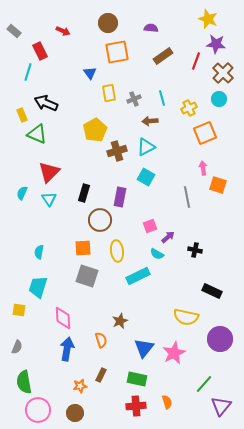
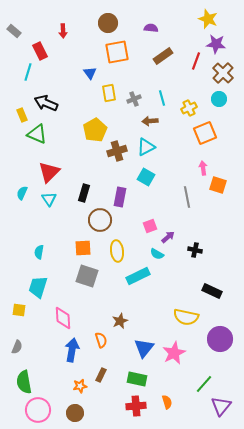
red arrow at (63, 31): rotated 64 degrees clockwise
blue arrow at (67, 349): moved 5 px right, 1 px down
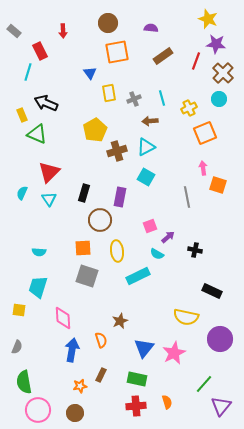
cyan semicircle at (39, 252): rotated 96 degrees counterclockwise
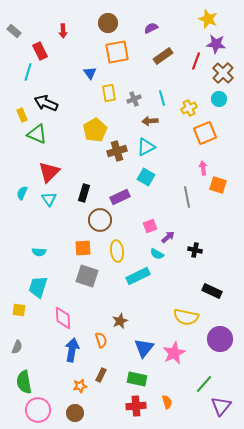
purple semicircle at (151, 28): rotated 32 degrees counterclockwise
purple rectangle at (120, 197): rotated 54 degrees clockwise
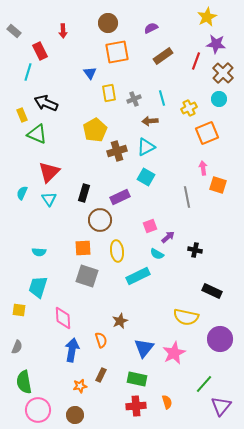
yellow star at (208, 19): moved 1 px left, 2 px up; rotated 24 degrees clockwise
orange square at (205, 133): moved 2 px right
brown circle at (75, 413): moved 2 px down
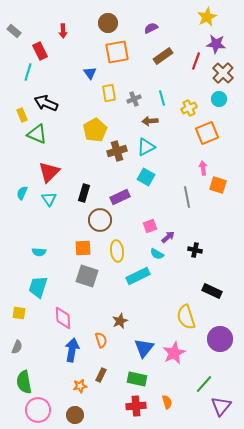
yellow square at (19, 310): moved 3 px down
yellow semicircle at (186, 317): rotated 60 degrees clockwise
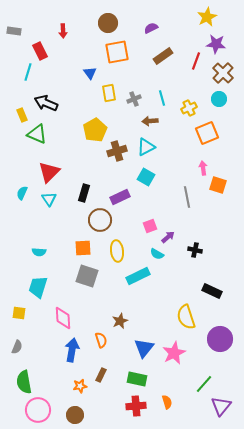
gray rectangle at (14, 31): rotated 32 degrees counterclockwise
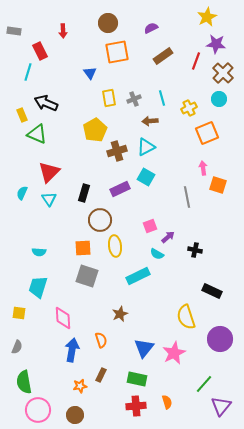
yellow rectangle at (109, 93): moved 5 px down
purple rectangle at (120, 197): moved 8 px up
yellow ellipse at (117, 251): moved 2 px left, 5 px up
brown star at (120, 321): moved 7 px up
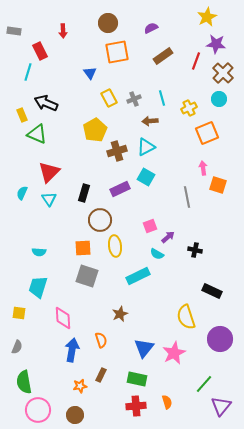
yellow rectangle at (109, 98): rotated 18 degrees counterclockwise
